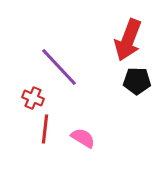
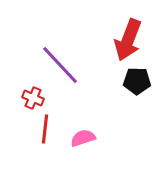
purple line: moved 1 px right, 2 px up
pink semicircle: rotated 50 degrees counterclockwise
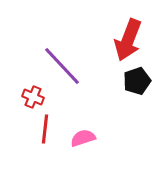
purple line: moved 2 px right, 1 px down
black pentagon: rotated 20 degrees counterclockwise
red cross: moved 1 px up
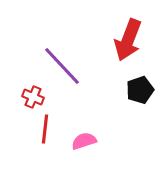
black pentagon: moved 3 px right, 9 px down
pink semicircle: moved 1 px right, 3 px down
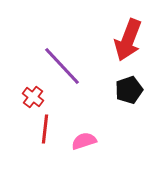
black pentagon: moved 11 px left
red cross: rotated 15 degrees clockwise
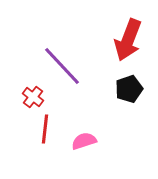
black pentagon: moved 1 px up
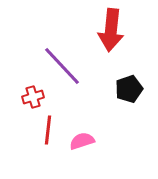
red arrow: moved 17 px left, 10 px up; rotated 15 degrees counterclockwise
red cross: rotated 35 degrees clockwise
red line: moved 3 px right, 1 px down
pink semicircle: moved 2 px left
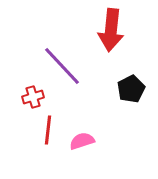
black pentagon: moved 2 px right; rotated 8 degrees counterclockwise
